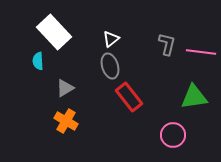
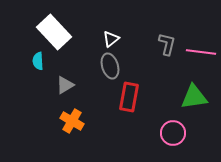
gray triangle: moved 3 px up
red rectangle: rotated 48 degrees clockwise
orange cross: moved 6 px right
pink circle: moved 2 px up
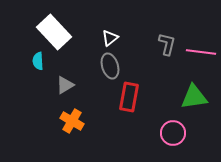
white triangle: moved 1 px left, 1 px up
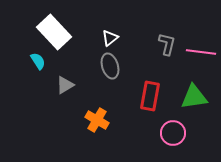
cyan semicircle: rotated 150 degrees clockwise
red rectangle: moved 21 px right, 1 px up
orange cross: moved 25 px right, 1 px up
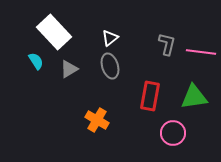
cyan semicircle: moved 2 px left
gray triangle: moved 4 px right, 16 px up
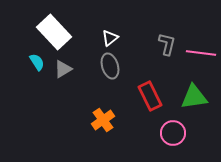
pink line: moved 1 px down
cyan semicircle: moved 1 px right, 1 px down
gray triangle: moved 6 px left
red rectangle: rotated 36 degrees counterclockwise
orange cross: moved 6 px right; rotated 25 degrees clockwise
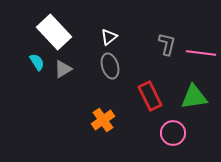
white triangle: moved 1 px left, 1 px up
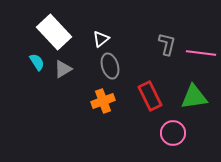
white triangle: moved 8 px left, 2 px down
orange cross: moved 19 px up; rotated 15 degrees clockwise
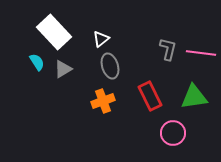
gray L-shape: moved 1 px right, 5 px down
